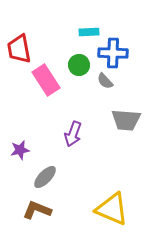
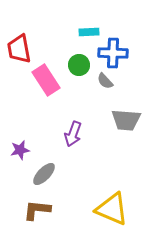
gray ellipse: moved 1 px left, 3 px up
brown L-shape: rotated 16 degrees counterclockwise
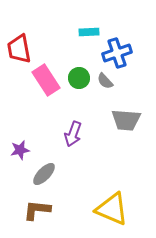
blue cross: moved 4 px right; rotated 20 degrees counterclockwise
green circle: moved 13 px down
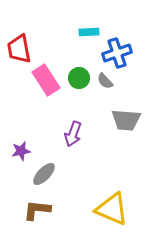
purple star: moved 1 px right, 1 px down
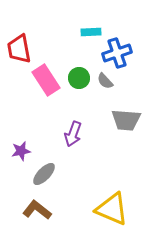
cyan rectangle: moved 2 px right
brown L-shape: rotated 32 degrees clockwise
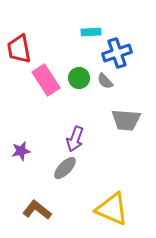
purple arrow: moved 2 px right, 5 px down
gray ellipse: moved 21 px right, 6 px up
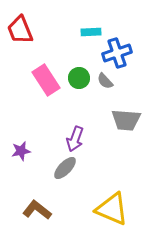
red trapezoid: moved 1 px right, 19 px up; rotated 12 degrees counterclockwise
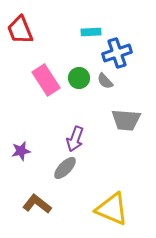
brown L-shape: moved 6 px up
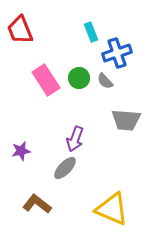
cyan rectangle: rotated 72 degrees clockwise
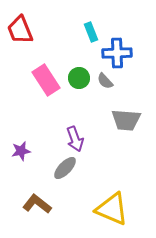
blue cross: rotated 16 degrees clockwise
purple arrow: rotated 40 degrees counterclockwise
